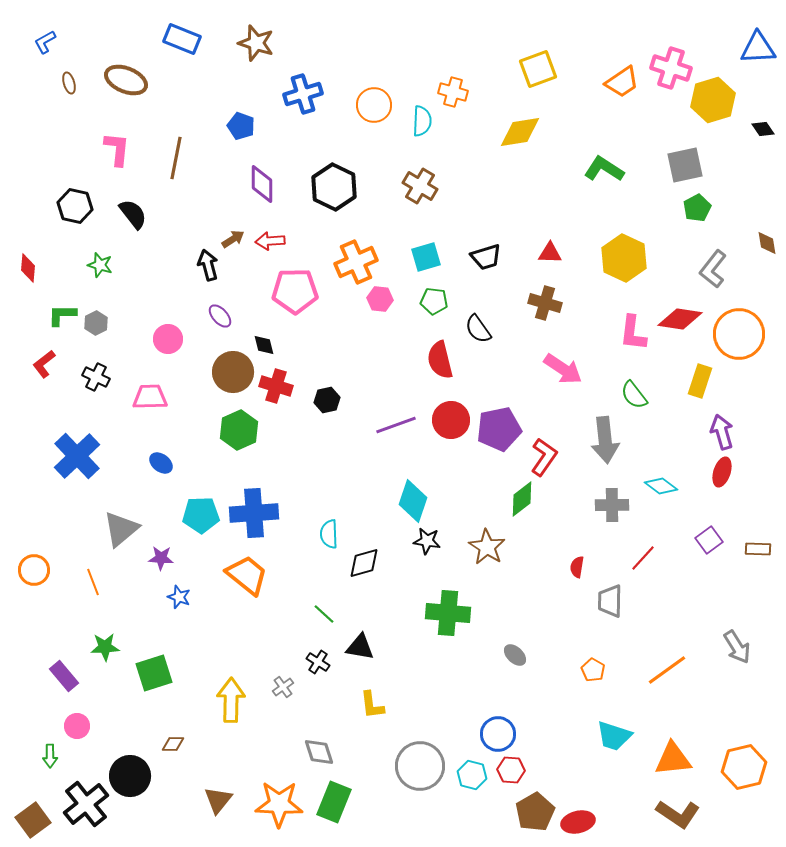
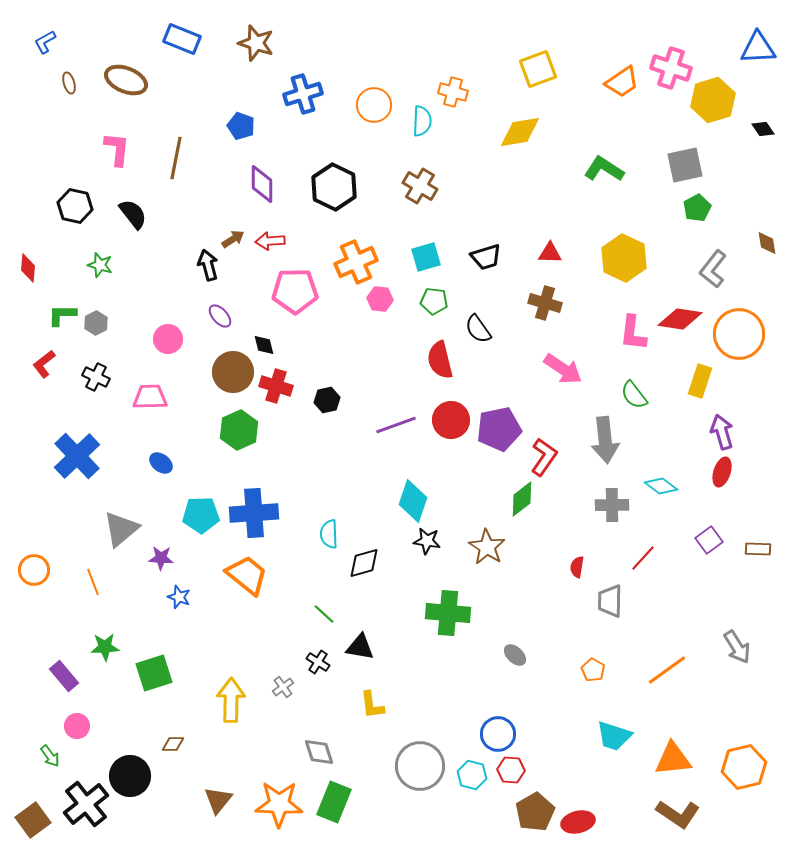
green arrow at (50, 756): rotated 35 degrees counterclockwise
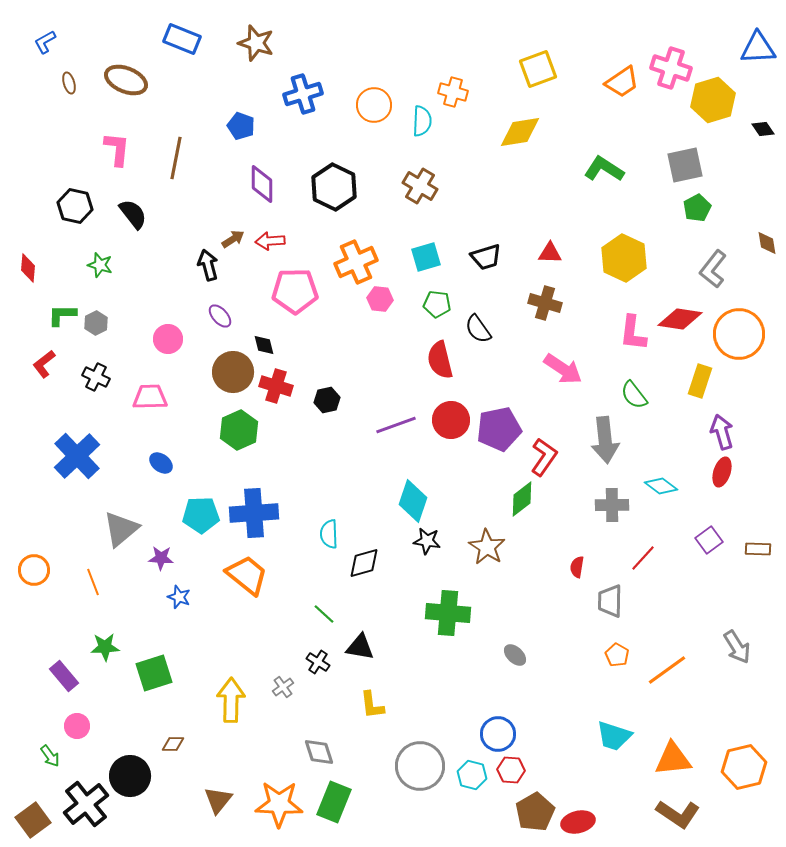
green pentagon at (434, 301): moved 3 px right, 3 px down
orange pentagon at (593, 670): moved 24 px right, 15 px up
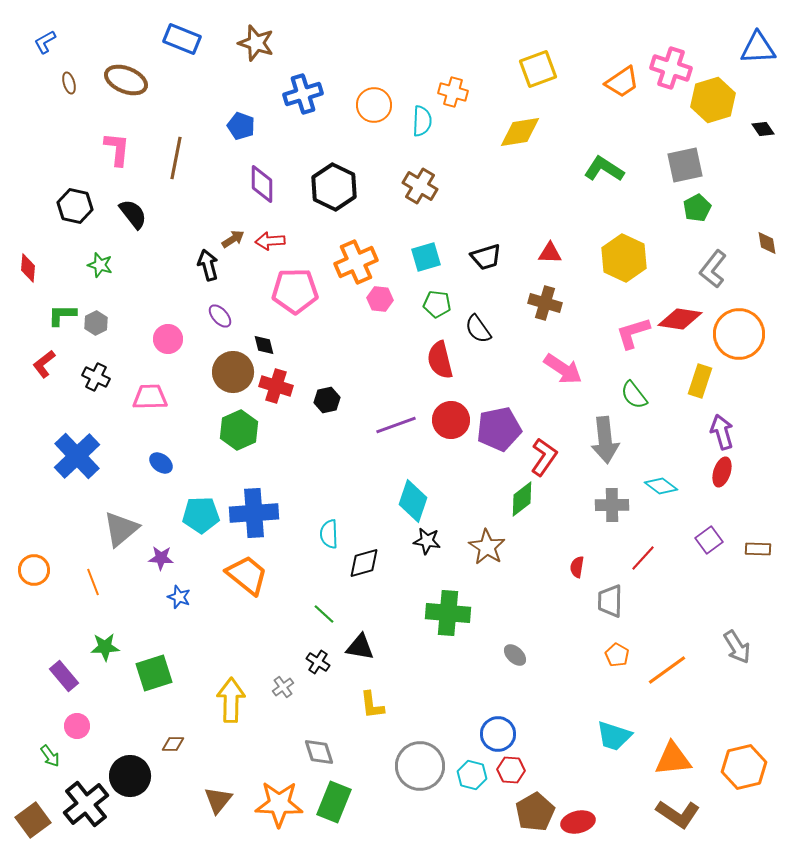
pink L-shape at (633, 333): rotated 66 degrees clockwise
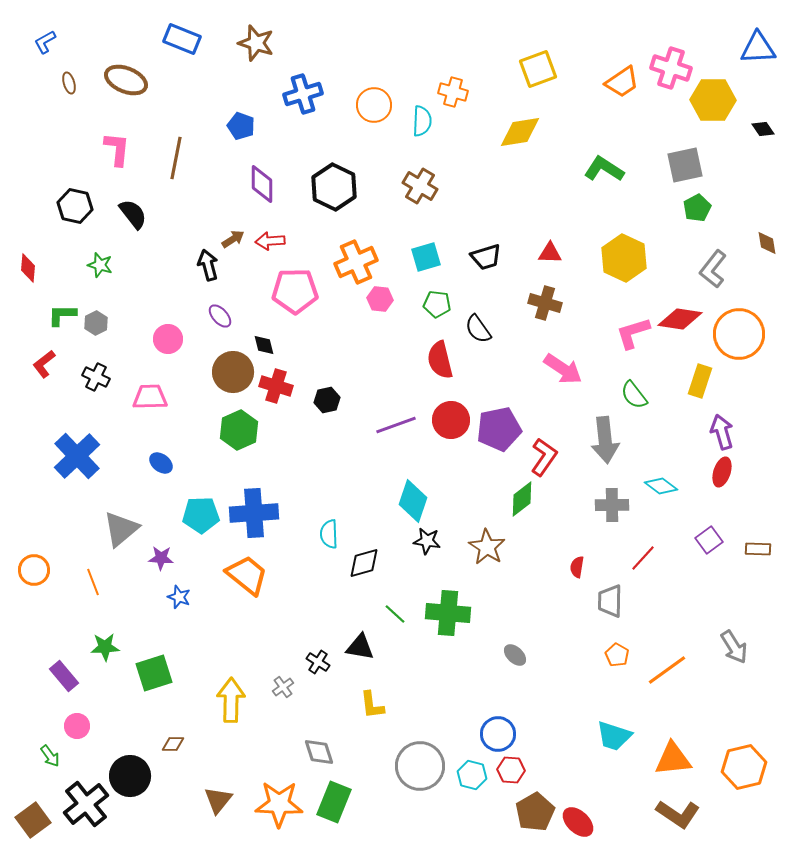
yellow hexagon at (713, 100): rotated 18 degrees clockwise
green line at (324, 614): moved 71 px right
gray arrow at (737, 647): moved 3 px left
red ellipse at (578, 822): rotated 56 degrees clockwise
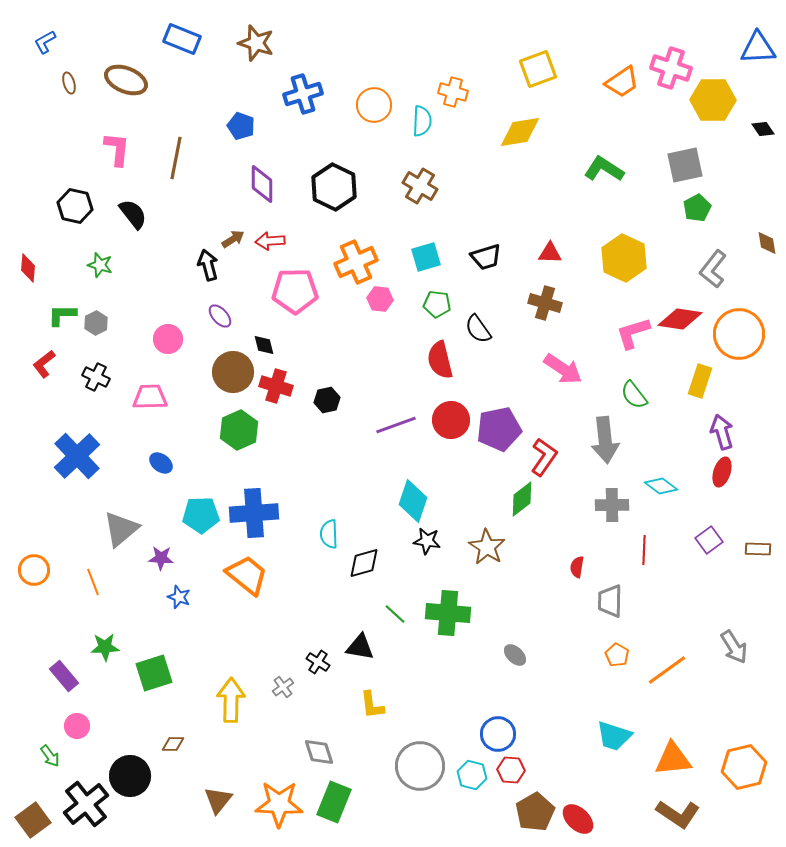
red line at (643, 558): moved 1 px right, 8 px up; rotated 40 degrees counterclockwise
red ellipse at (578, 822): moved 3 px up
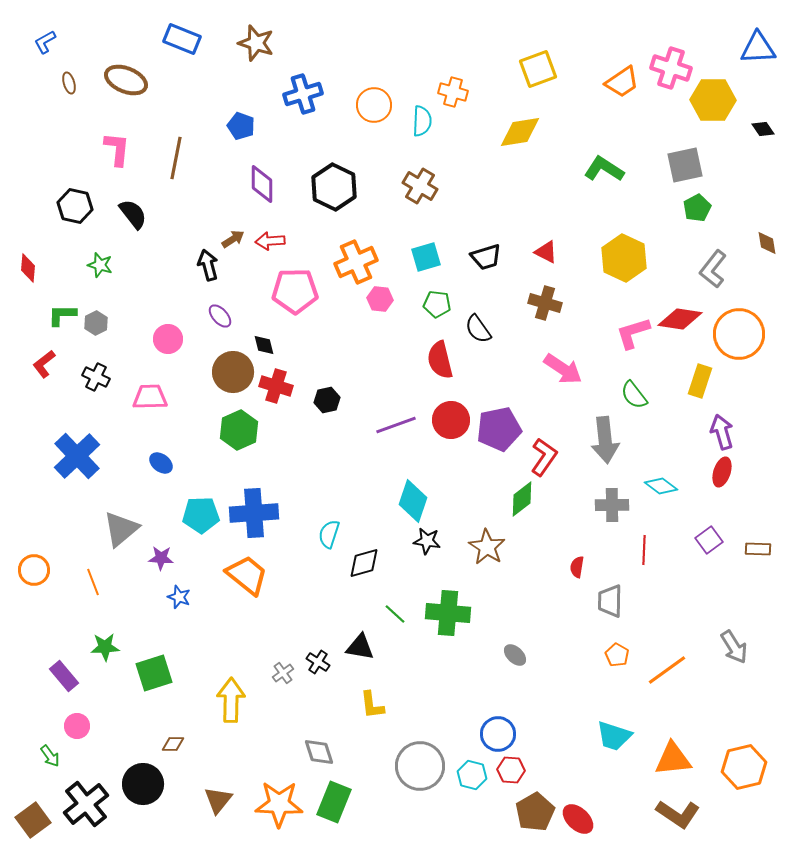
red triangle at (550, 253): moved 4 px left, 1 px up; rotated 25 degrees clockwise
cyan semicircle at (329, 534): rotated 20 degrees clockwise
gray cross at (283, 687): moved 14 px up
black circle at (130, 776): moved 13 px right, 8 px down
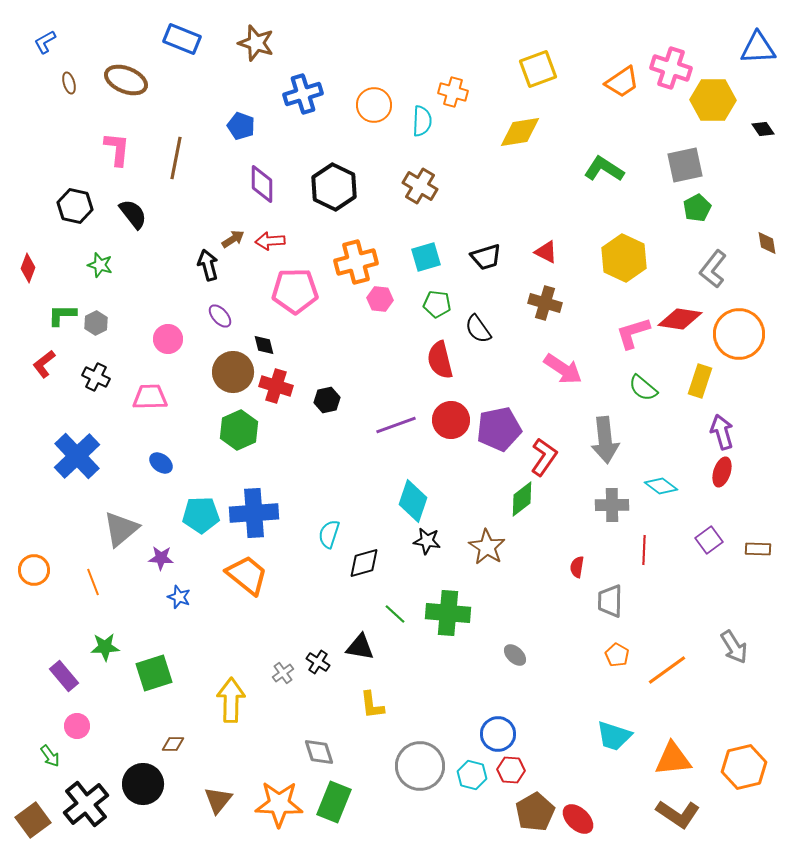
orange cross at (356, 262): rotated 9 degrees clockwise
red diamond at (28, 268): rotated 16 degrees clockwise
green semicircle at (634, 395): moved 9 px right, 7 px up; rotated 12 degrees counterclockwise
